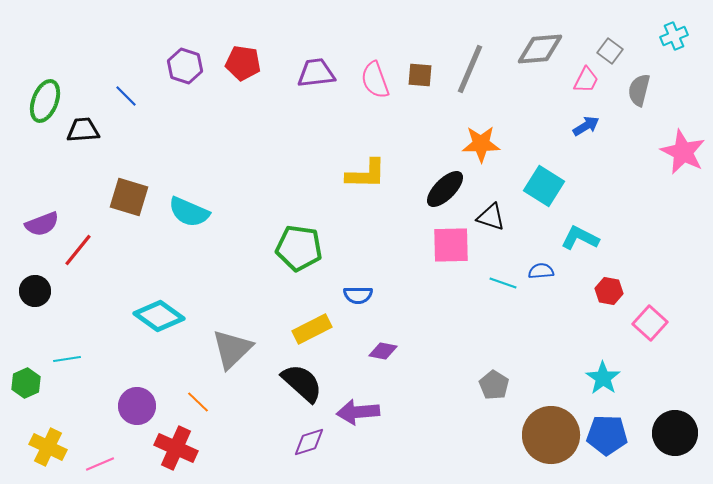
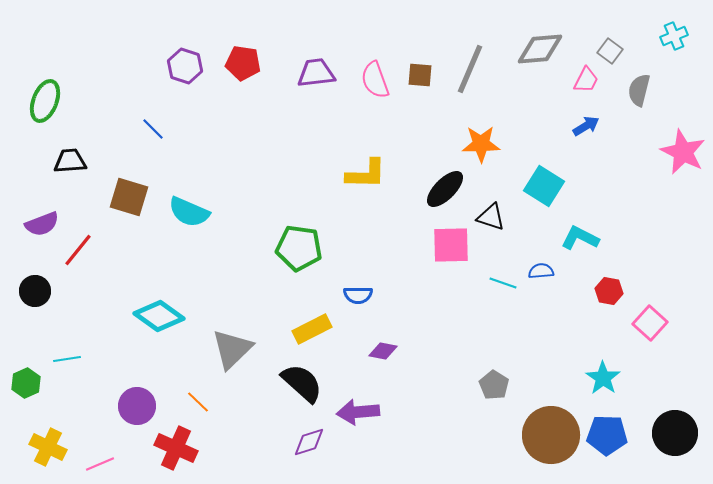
blue line at (126, 96): moved 27 px right, 33 px down
black trapezoid at (83, 130): moved 13 px left, 31 px down
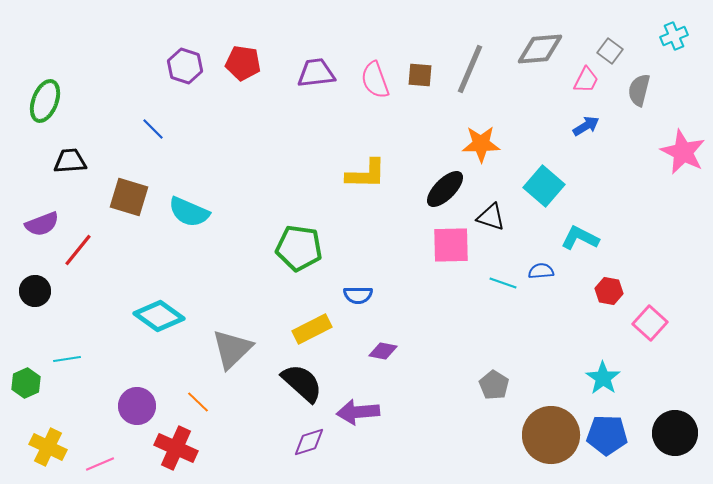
cyan square at (544, 186): rotated 9 degrees clockwise
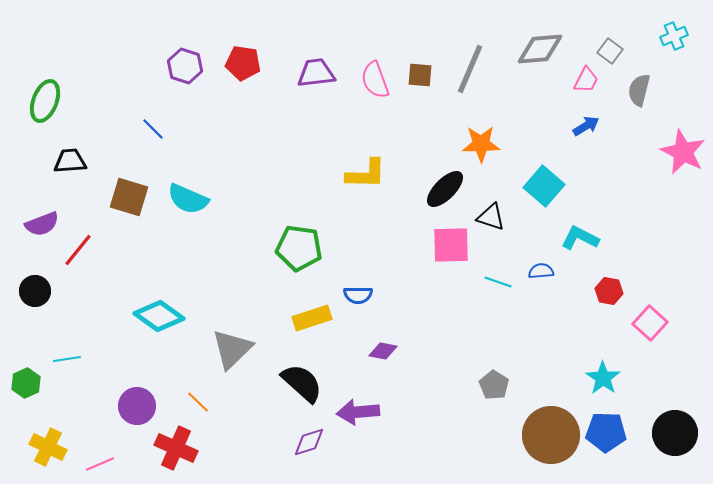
cyan semicircle at (189, 212): moved 1 px left, 13 px up
cyan line at (503, 283): moved 5 px left, 1 px up
yellow rectangle at (312, 329): moved 11 px up; rotated 9 degrees clockwise
blue pentagon at (607, 435): moved 1 px left, 3 px up
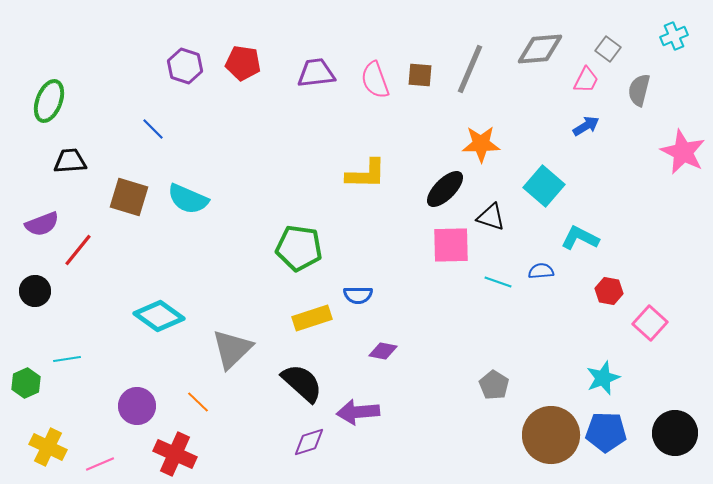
gray square at (610, 51): moved 2 px left, 2 px up
green ellipse at (45, 101): moved 4 px right
cyan star at (603, 378): rotated 16 degrees clockwise
red cross at (176, 448): moved 1 px left, 6 px down
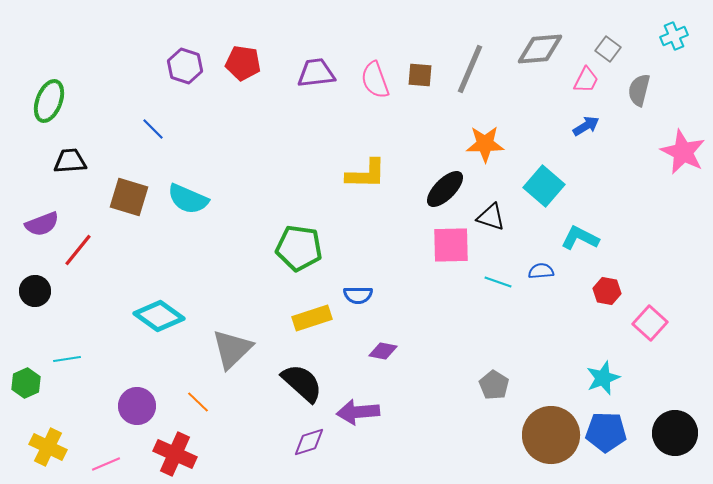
orange star at (481, 144): moved 4 px right
red hexagon at (609, 291): moved 2 px left
pink line at (100, 464): moved 6 px right
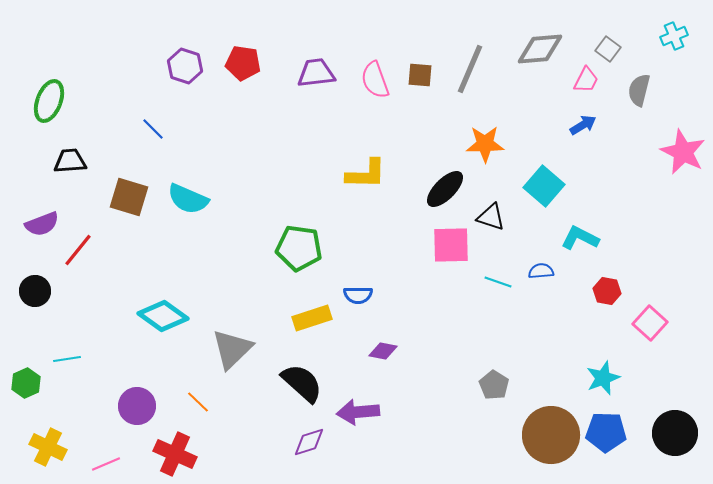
blue arrow at (586, 126): moved 3 px left, 1 px up
cyan diamond at (159, 316): moved 4 px right
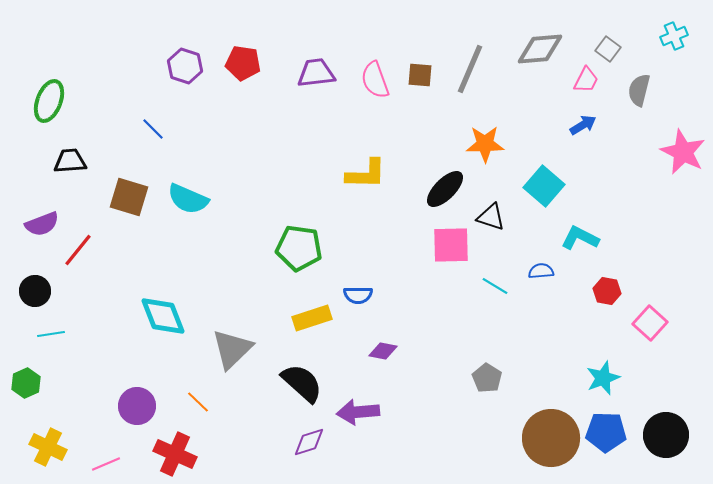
cyan line at (498, 282): moved 3 px left, 4 px down; rotated 12 degrees clockwise
cyan diamond at (163, 316): rotated 33 degrees clockwise
cyan line at (67, 359): moved 16 px left, 25 px up
gray pentagon at (494, 385): moved 7 px left, 7 px up
black circle at (675, 433): moved 9 px left, 2 px down
brown circle at (551, 435): moved 3 px down
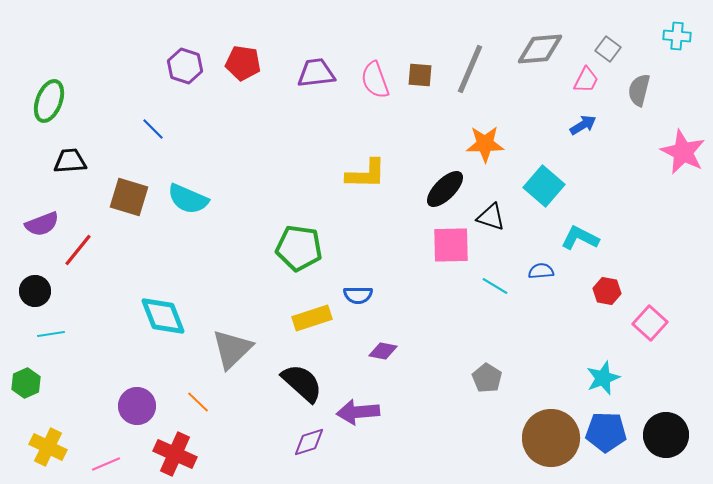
cyan cross at (674, 36): moved 3 px right; rotated 28 degrees clockwise
